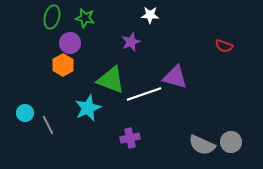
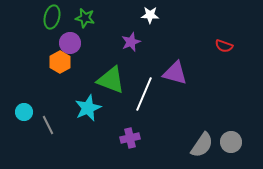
orange hexagon: moved 3 px left, 3 px up
purple triangle: moved 4 px up
white line: rotated 48 degrees counterclockwise
cyan circle: moved 1 px left, 1 px up
gray semicircle: rotated 80 degrees counterclockwise
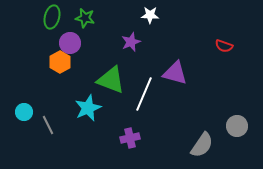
gray circle: moved 6 px right, 16 px up
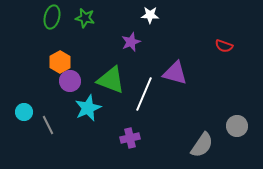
purple circle: moved 38 px down
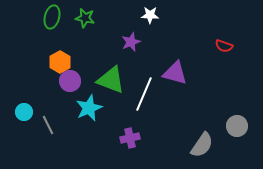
cyan star: moved 1 px right
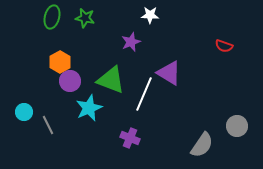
purple triangle: moved 6 px left; rotated 16 degrees clockwise
purple cross: rotated 36 degrees clockwise
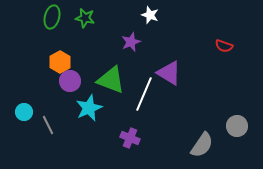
white star: rotated 18 degrees clockwise
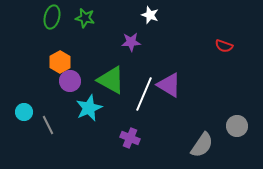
purple star: rotated 18 degrees clockwise
purple triangle: moved 12 px down
green triangle: rotated 8 degrees clockwise
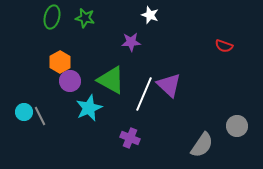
purple triangle: rotated 12 degrees clockwise
gray line: moved 8 px left, 9 px up
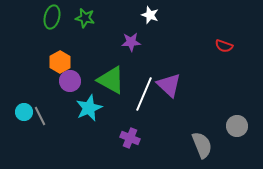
gray semicircle: rotated 56 degrees counterclockwise
